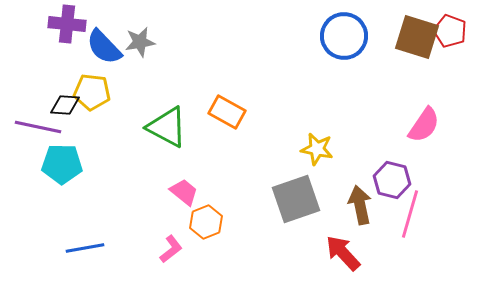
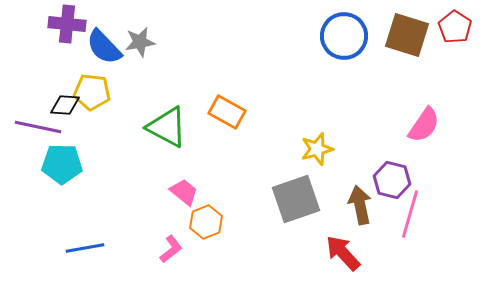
red pentagon: moved 5 px right, 4 px up; rotated 12 degrees clockwise
brown square: moved 10 px left, 2 px up
yellow star: rotated 28 degrees counterclockwise
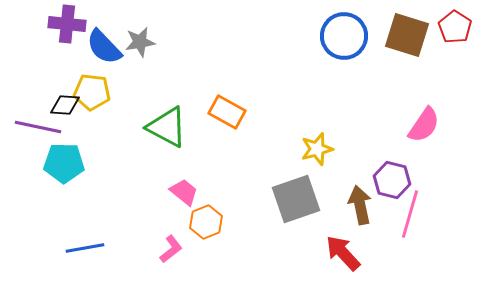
cyan pentagon: moved 2 px right, 1 px up
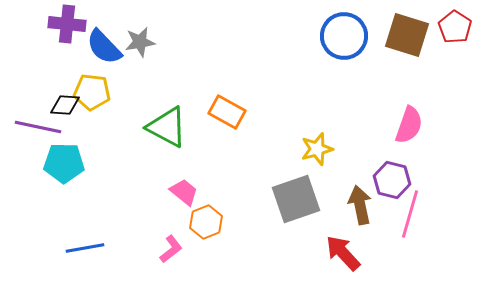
pink semicircle: moved 15 px left; rotated 15 degrees counterclockwise
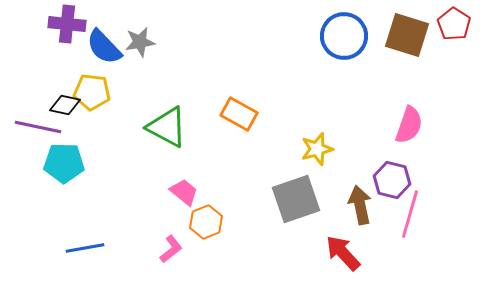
red pentagon: moved 1 px left, 3 px up
black diamond: rotated 8 degrees clockwise
orange rectangle: moved 12 px right, 2 px down
